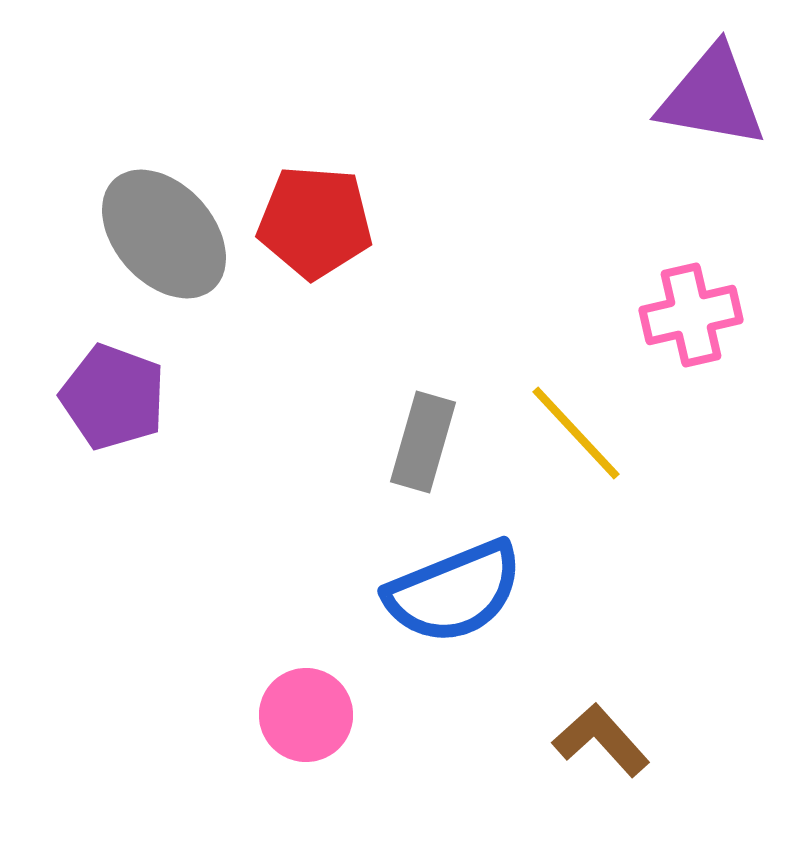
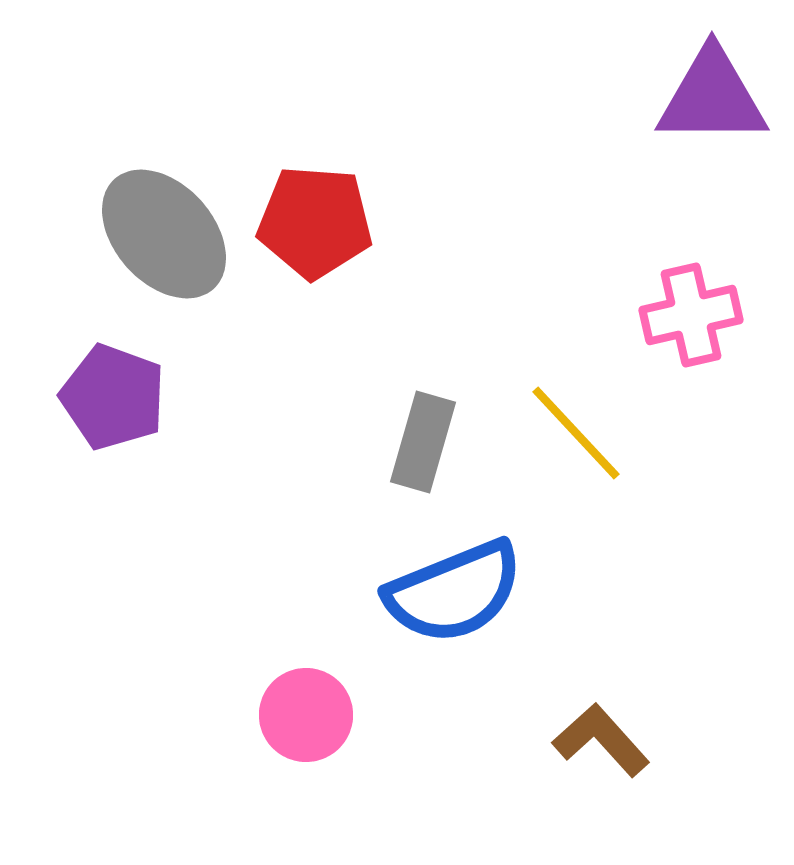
purple triangle: rotated 10 degrees counterclockwise
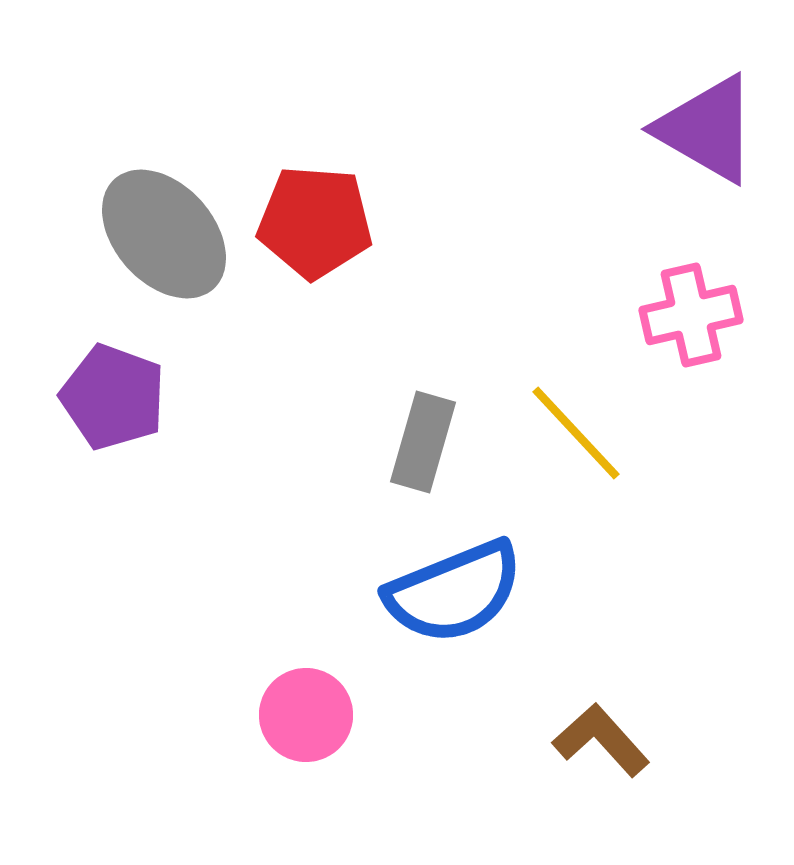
purple triangle: moved 5 px left, 32 px down; rotated 30 degrees clockwise
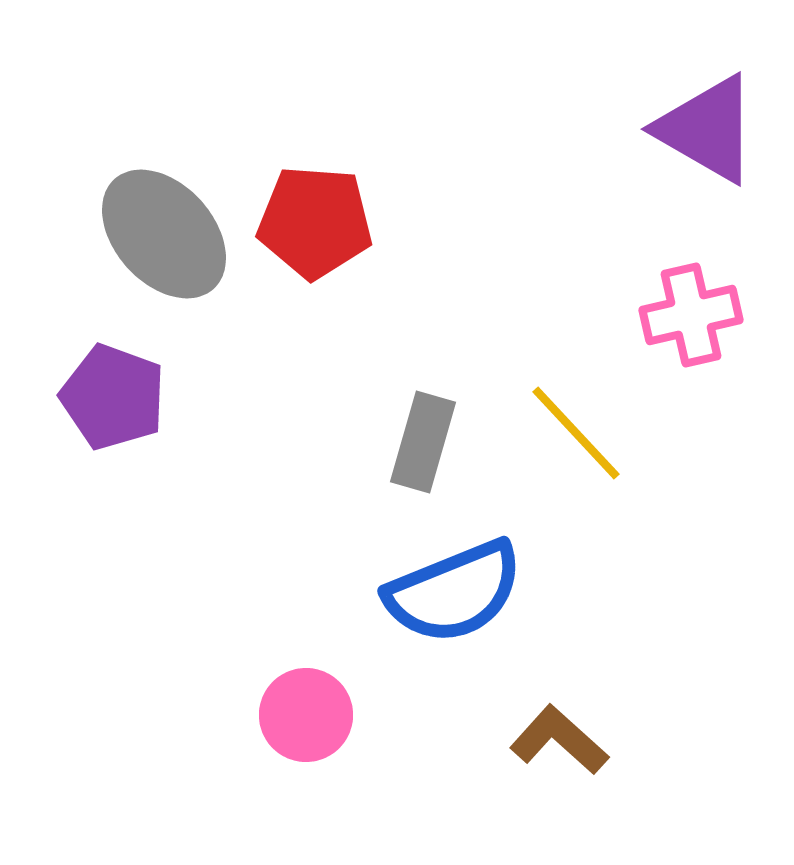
brown L-shape: moved 42 px left; rotated 6 degrees counterclockwise
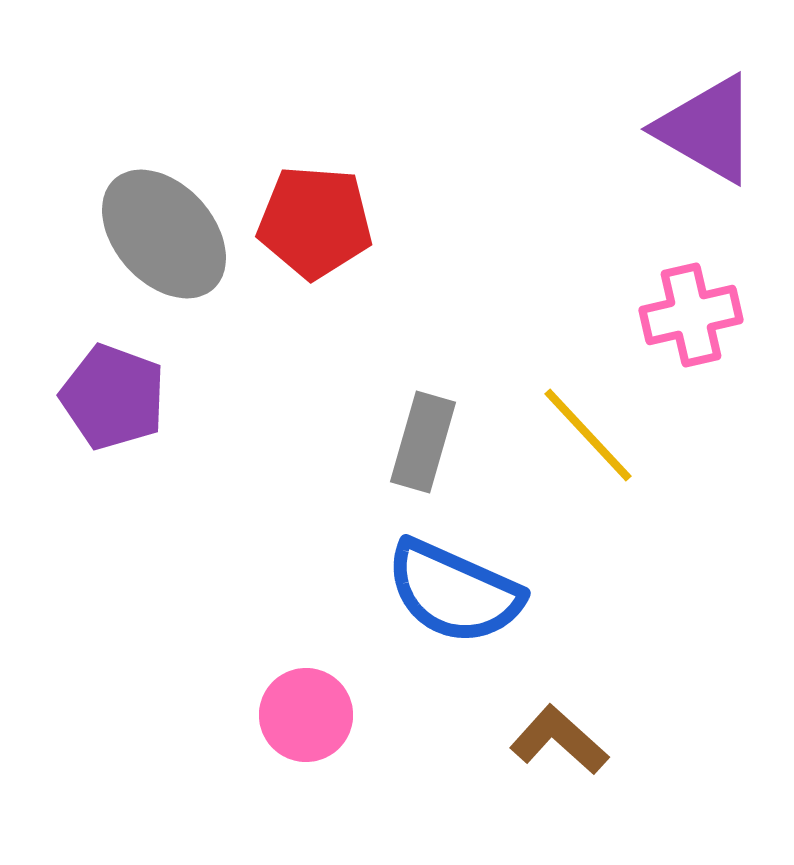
yellow line: moved 12 px right, 2 px down
blue semicircle: rotated 46 degrees clockwise
